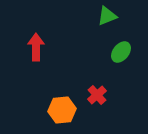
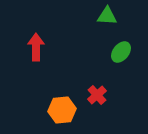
green triangle: rotated 25 degrees clockwise
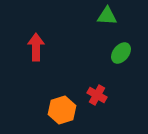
green ellipse: moved 1 px down
red cross: rotated 18 degrees counterclockwise
orange hexagon: rotated 12 degrees counterclockwise
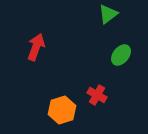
green triangle: moved 1 px right, 2 px up; rotated 40 degrees counterclockwise
red arrow: rotated 20 degrees clockwise
green ellipse: moved 2 px down
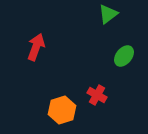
green ellipse: moved 3 px right, 1 px down
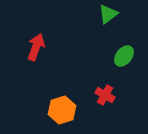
red cross: moved 8 px right
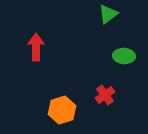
red arrow: rotated 20 degrees counterclockwise
green ellipse: rotated 55 degrees clockwise
red cross: rotated 24 degrees clockwise
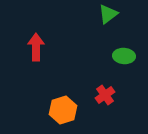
orange hexagon: moved 1 px right
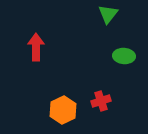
green triangle: rotated 15 degrees counterclockwise
red cross: moved 4 px left, 6 px down; rotated 18 degrees clockwise
orange hexagon: rotated 8 degrees counterclockwise
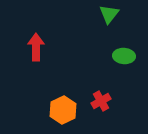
green triangle: moved 1 px right
red cross: rotated 12 degrees counterclockwise
